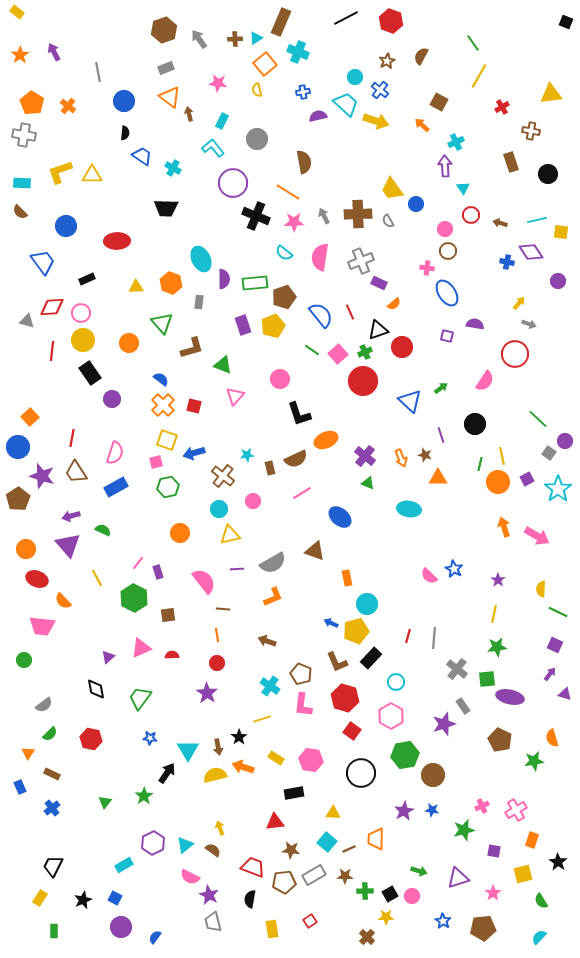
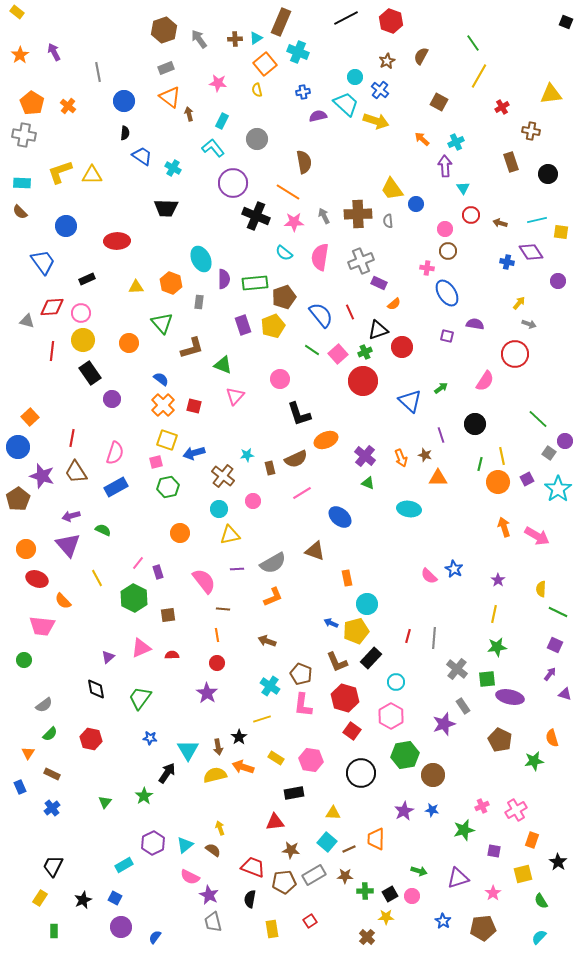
orange arrow at (422, 125): moved 14 px down
gray semicircle at (388, 221): rotated 24 degrees clockwise
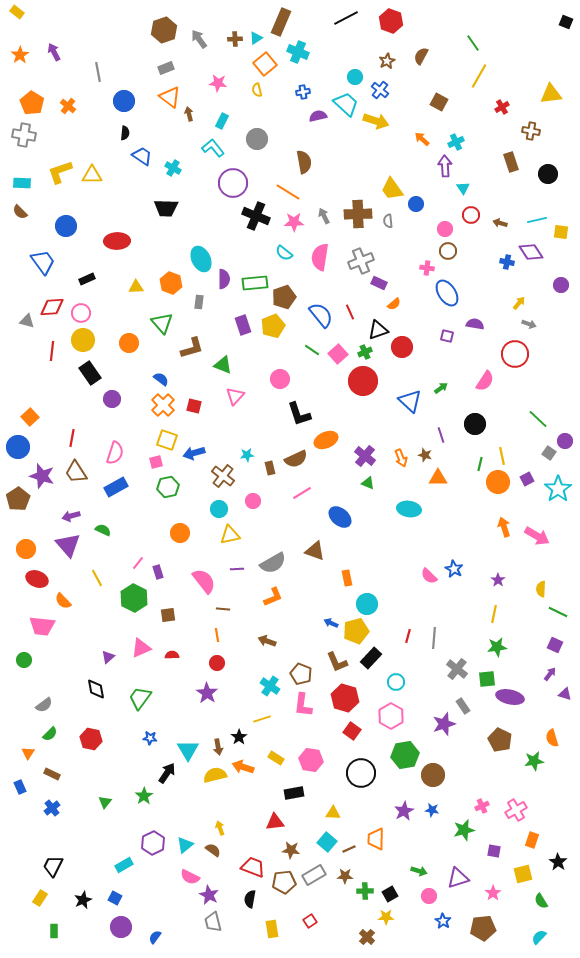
purple circle at (558, 281): moved 3 px right, 4 px down
pink circle at (412, 896): moved 17 px right
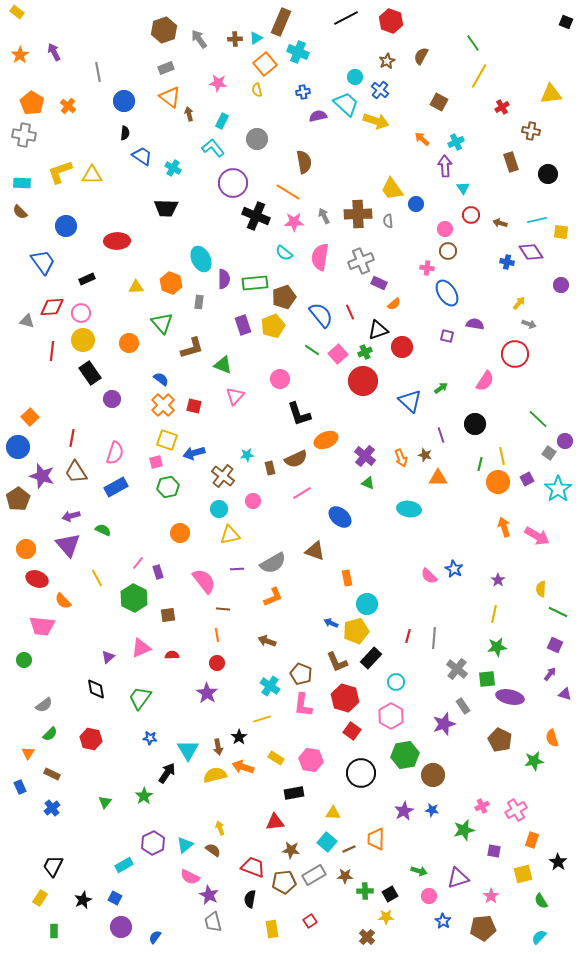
pink star at (493, 893): moved 2 px left, 3 px down
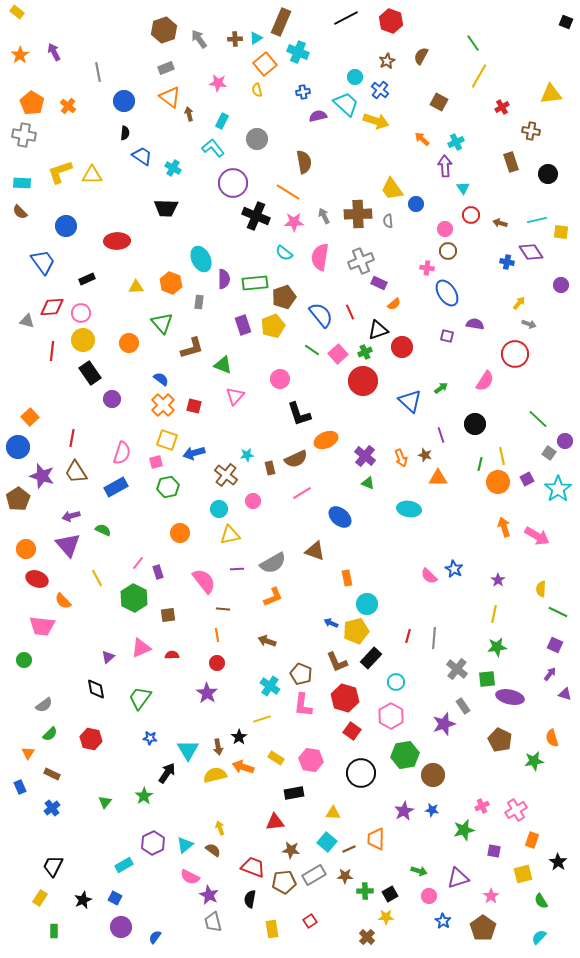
pink semicircle at (115, 453): moved 7 px right
brown cross at (223, 476): moved 3 px right, 1 px up
brown pentagon at (483, 928): rotated 30 degrees counterclockwise
